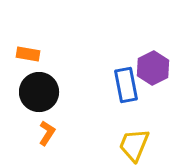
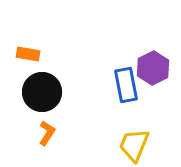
black circle: moved 3 px right
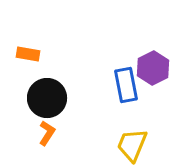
black circle: moved 5 px right, 6 px down
yellow trapezoid: moved 2 px left
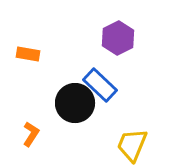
purple hexagon: moved 35 px left, 30 px up
blue rectangle: moved 26 px left; rotated 36 degrees counterclockwise
black circle: moved 28 px right, 5 px down
orange L-shape: moved 16 px left, 1 px down
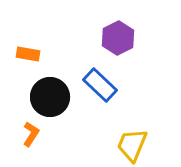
black circle: moved 25 px left, 6 px up
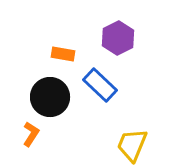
orange rectangle: moved 35 px right
